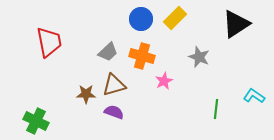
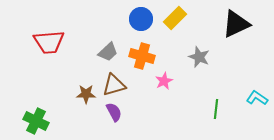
black triangle: rotated 8 degrees clockwise
red trapezoid: rotated 96 degrees clockwise
cyan L-shape: moved 3 px right, 2 px down
purple semicircle: rotated 42 degrees clockwise
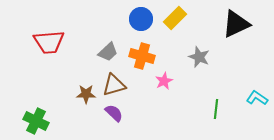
purple semicircle: moved 1 px down; rotated 18 degrees counterclockwise
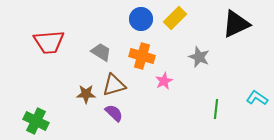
gray trapezoid: moved 7 px left; rotated 105 degrees counterclockwise
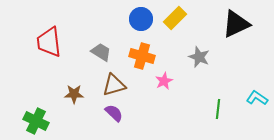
red trapezoid: rotated 88 degrees clockwise
brown star: moved 12 px left
green line: moved 2 px right
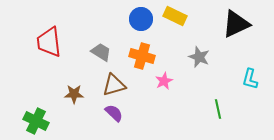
yellow rectangle: moved 2 px up; rotated 70 degrees clockwise
cyan L-shape: moved 7 px left, 19 px up; rotated 110 degrees counterclockwise
green line: rotated 18 degrees counterclockwise
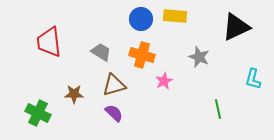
yellow rectangle: rotated 20 degrees counterclockwise
black triangle: moved 3 px down
orange cross: moved 1 px up
cyan L-shape: moved 3 px right
green cross: moved 2 px right, 8 px up
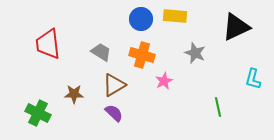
red trapezoid: moved 1 px left, 2 px down
gray star: moved 4 px left, 4 px up
brown triangle: rotated 15 degrees counterclockwise
green line: moved 2 px up
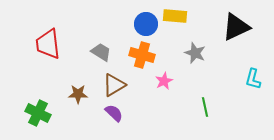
blue circle: moved 5 px right, 5 px down
brown star: moved 4 px right
green line: moved 13 px left
